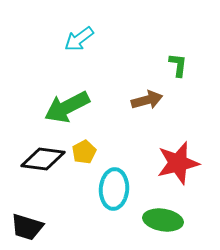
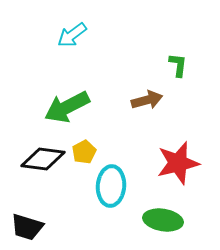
cyan arrow: moved 7 px left, 4 px up
cyan ellipse: moved 3 px left, 3 px up
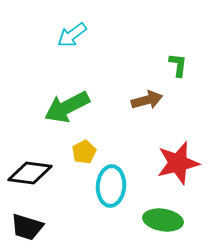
black diamond: moved 13 px left, 14 px down
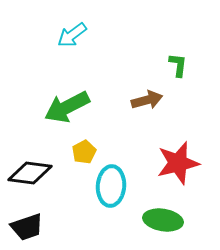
black trapezoid: rotated 36 degrees counterclockwise
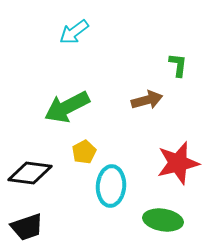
cyan arrow: moved 2 px right, 3 px up
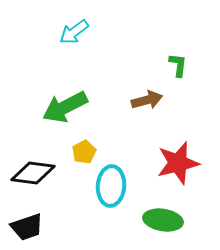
green arrow: moved 2 px left
black diamond: moved 3 px right
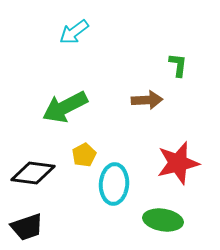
brown arrow: rotated 12 degrees clockwise
yellow pentagon: moved 3 px down
cyan ellipse: moved 3 px right, 2 px up
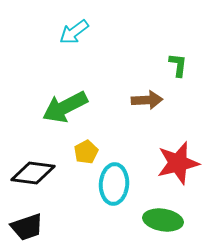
yellow pentagon: moved 2 px right, 3 px up
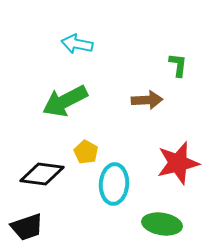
cyan arrow: moved 3 px right, 12 px down; rotated 48 degrees clockwise
green arrow: moved 6 px up
yellow pentagon: rotated 15 degrees counterclockwise
black diamond: moved 9 px right, 1 px down
green ellipse: moved 1 px left, 4 px down
